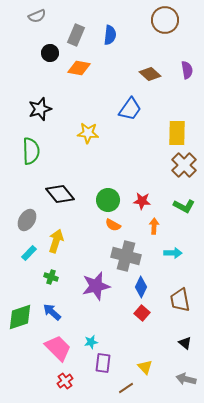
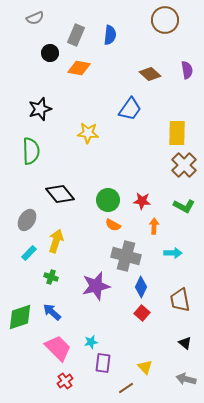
gray semicircle: moved 2 px left, 2 px down
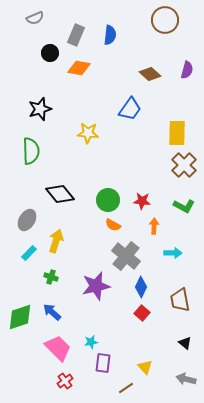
purple semicircle: rotated 24 degrees clockwise
gray cross: rotated 24 degrees clockwise
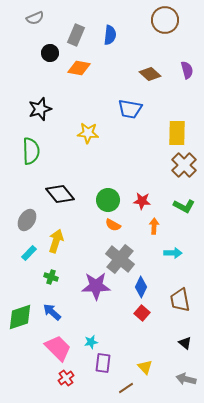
purple semicircle: rotated 30 degrees counterclockwise
blue trapezoid: rotated 65 degrees clockwise
gray cross: moved 6 px left, 3 px down
purple star: rotated 12 degrees clockwise
red cross: moved 1 px right, 3 px up
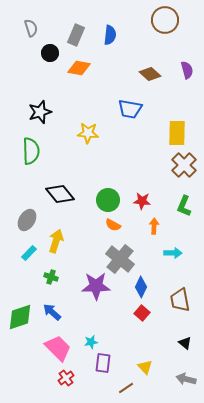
gray semicircle: moved 4 px left, 10 px down; rotated 84 degrees counterclockwise
black star: moved 3 px down
green L-shape: rotated 85 degrees clockwise
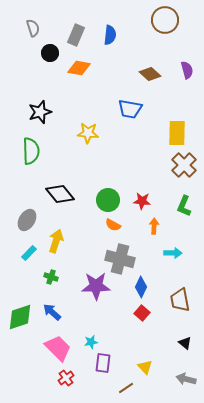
gray semicircle: moved 2 px right
gray cross: rotated 24 degrees counterclockwise
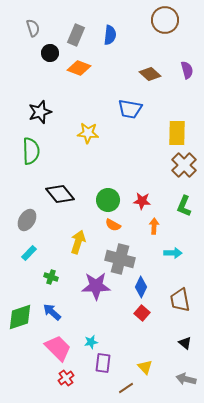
orange diamond: rotated 10 degrees clockwise
yellow arrow: moved 22 px right, 1 px down
